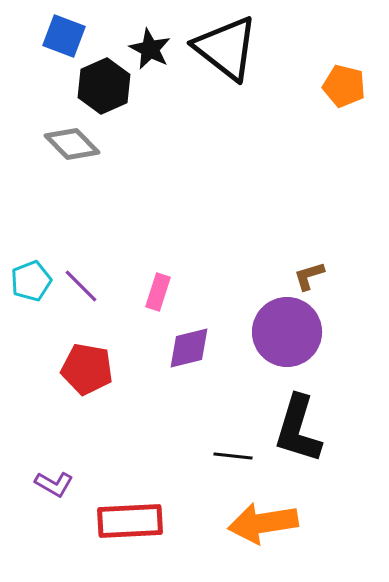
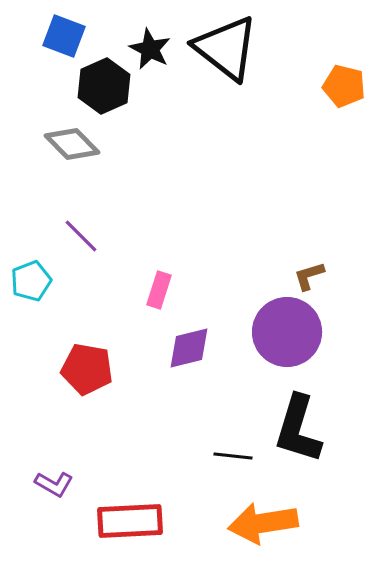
purple line: moved 50 px up
pink rectangle: moved 1 px right, 2 px up
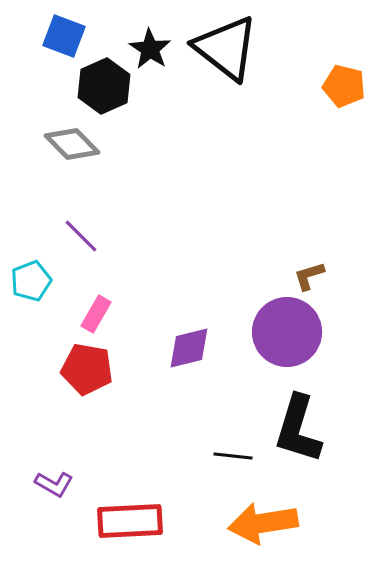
black star: rotated 6 degrees clockwise
pink rectangle: moved 63 px left, 24 px down; rotated 12 degrees clockwise
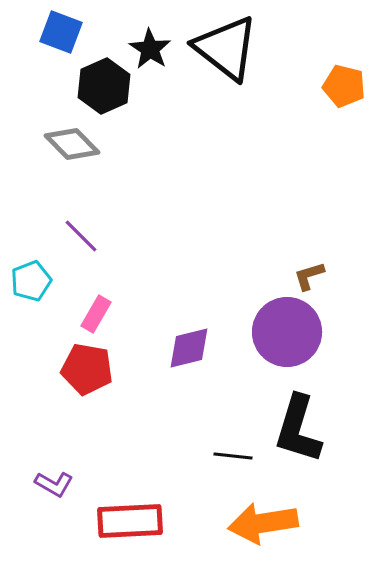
blue square: moved 3 px left, 4 px up
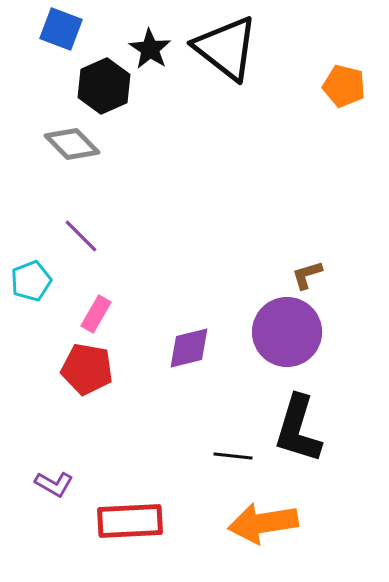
blue square: moved 3 px up
brown L-shape: moved 2 px left, 1 px up
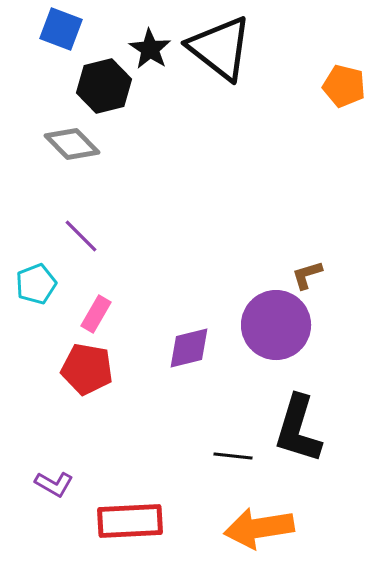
black triangle: moved 6 px left
black hexagon: rotated 10 degrees clockwise
cyan pentagon: moved 5 px right, 3 px down
purple circle: moved 11 px left, 7 px up
orange arrow: moved 4 px left, 5 px down
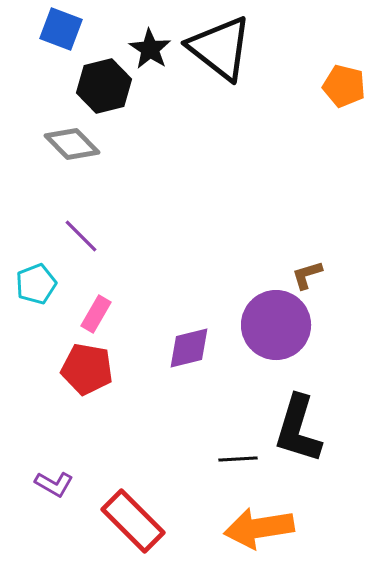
black line: moved 5 px right, 3 px down; rotated 9 degrees counterclockwise
red rectangle: moved 3 px right; rotated 48 degrees clockwise
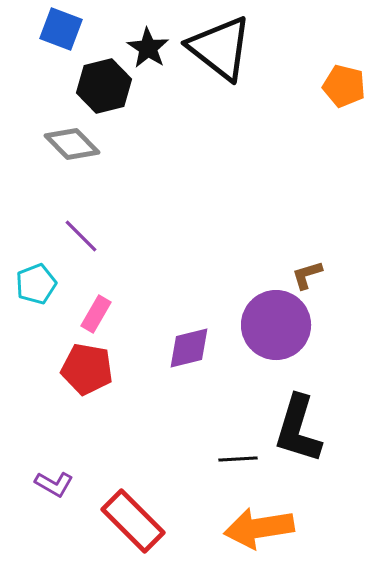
black star: moved 2 px left, 1 px up
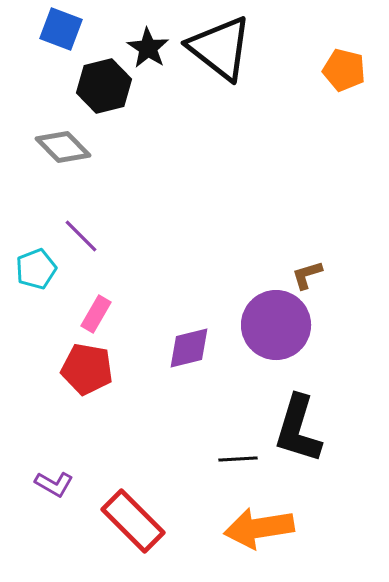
orange pentagon: moved 16 px up
gray diamond: moved 9 px left, 3 px down
cyan pentagon: moved 15 px up
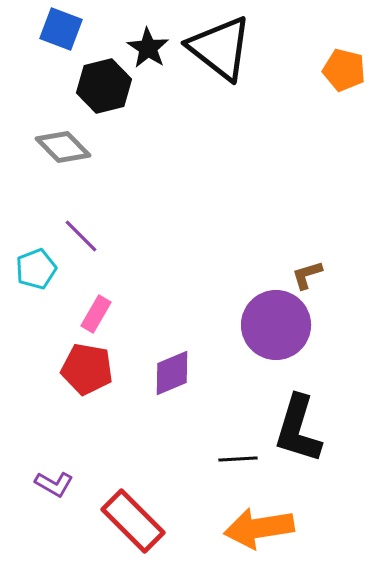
purple diamond: moved 17 px left, 25 px down; rotated 9 degrees counterclockwise
